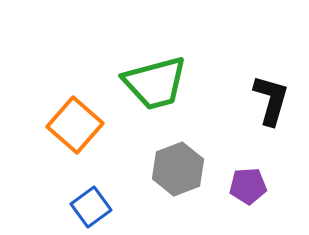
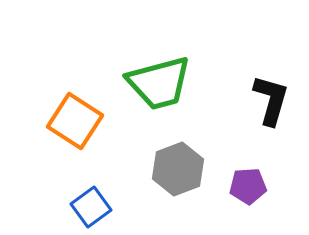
green trapezoid: moved 4 px right
orange square: moved 4 px up; rotated 8 degrees counterclockwise
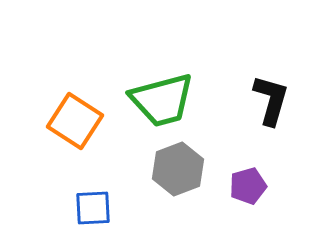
green trapezoid: moved 3 px right, 17 px down
purple pentagon: rotated 12 degrees counterclockwise
blue square: moved 2 px right, 1 px down; rotated 33 degrees clockwise
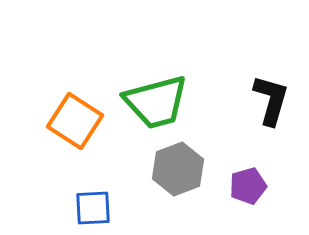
green trapezoid: moved 6 px left, 2 px down
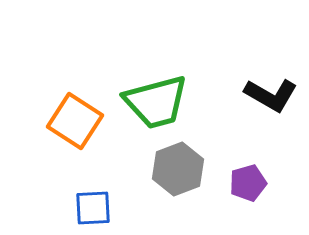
black L-shape: moved 5 px up; rotated 104 degrees clockwise
purple pentagon: moved 3 px up
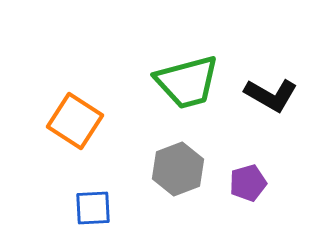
green trapezoid: moved 31 px right, 20 px up
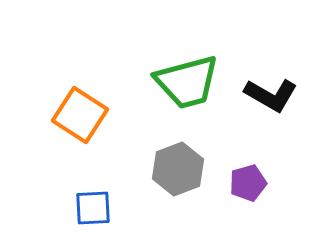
orange square: moved 5 px right, 6 px up
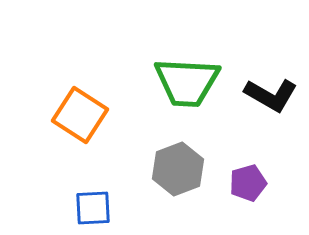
green trapezoid: rotated 18 degrees clockwise
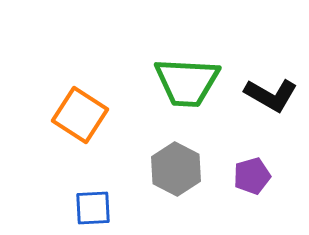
gray hexagon: moved 2 px left; rotated 12 degrees counterclockwise
purple pentagon: moved 4 px right, 7 px up
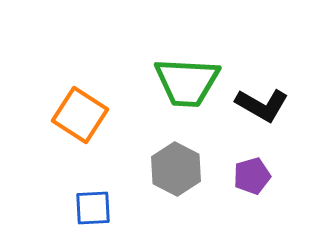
black L-shape: moved 9 px left, 10 px down
